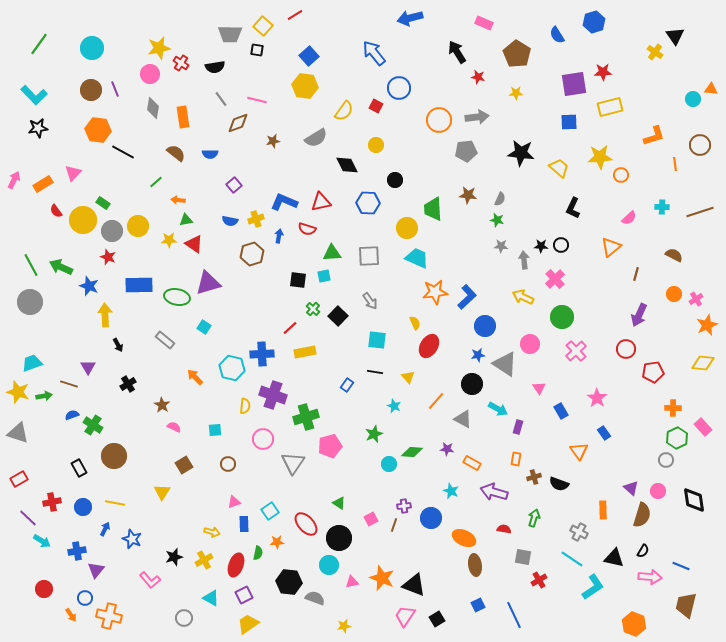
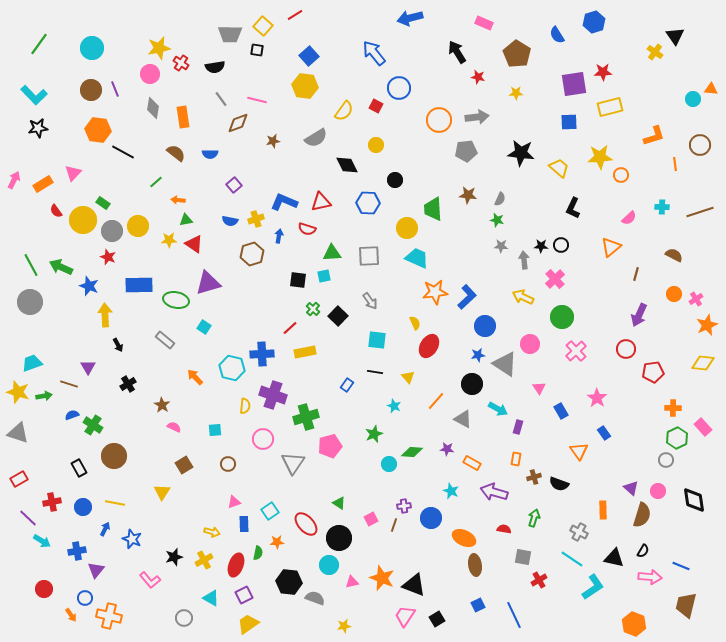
green ellipse at (177, 297): moved 1 px left, 3 px down
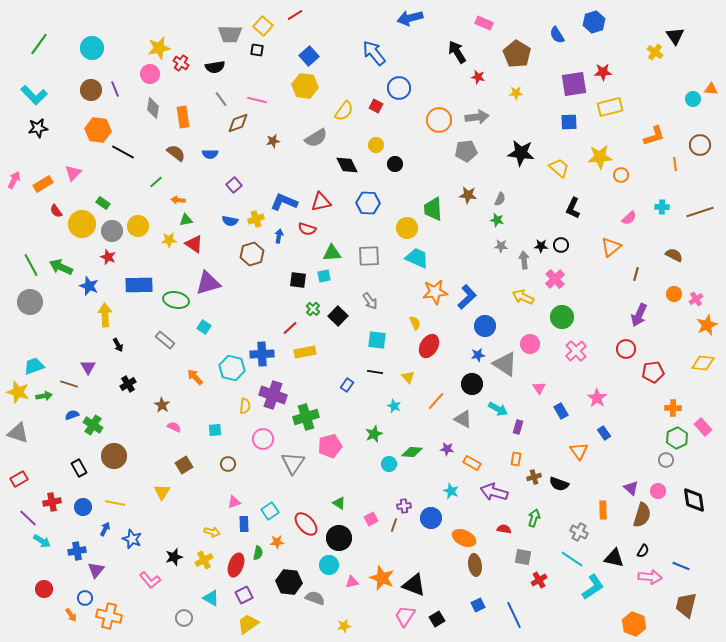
black circle at (395, 180): moved 16 px up
yellow circle at (83, 220): moved 1 px left, 4 px down
cyan trapezoid at (32, 363): moved 2 px right, 3 px down
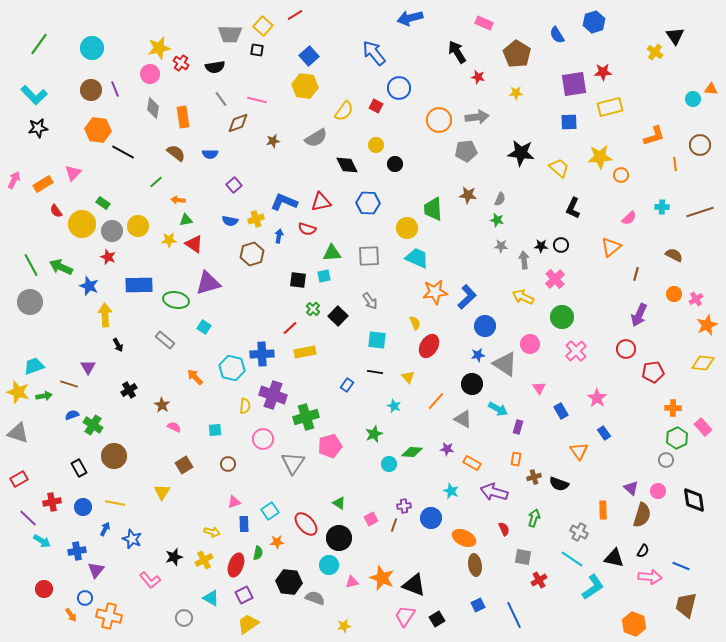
black cross at (128, 384): moved 1 px right, 6 px down
red semicircle at (504, 529): rotated 56 degrees clockwise
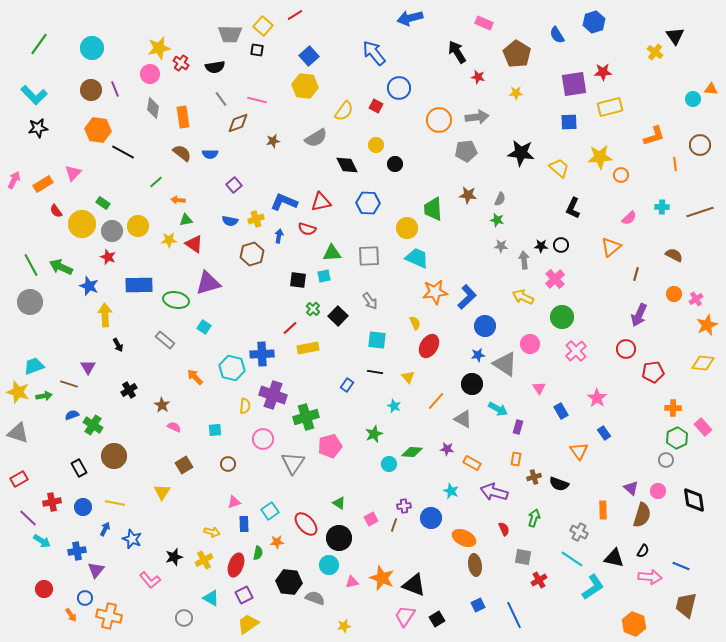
brown semicircle at (176, 153): moved 6 px right
yellow rectangle at (305, 352): moved 3 px right, 4 px up
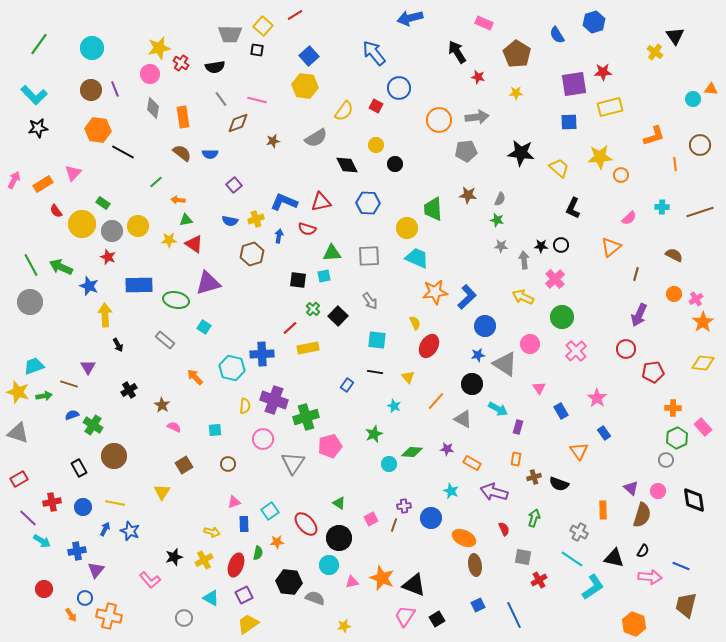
orange star at (707, 325): moved 4 px left, 3 px up; rotated 10 degrees counterclockwise
purple cross at (273, 395): moved 1 px right, 5 px down
blue star at (132, 539): moved 2 px left, 8 px up
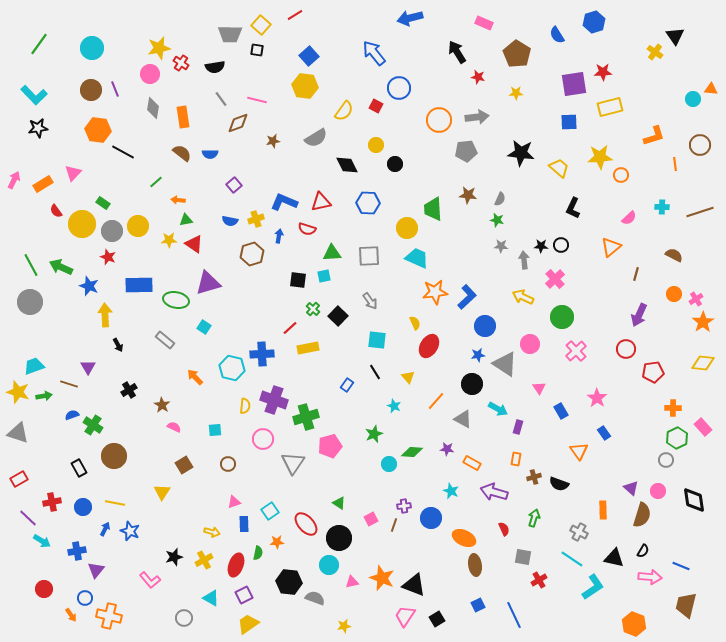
yellow square at (263, 26): moved 2 px left, 1 px up
black line at (375, 372): rotated 49 degrees clockwise
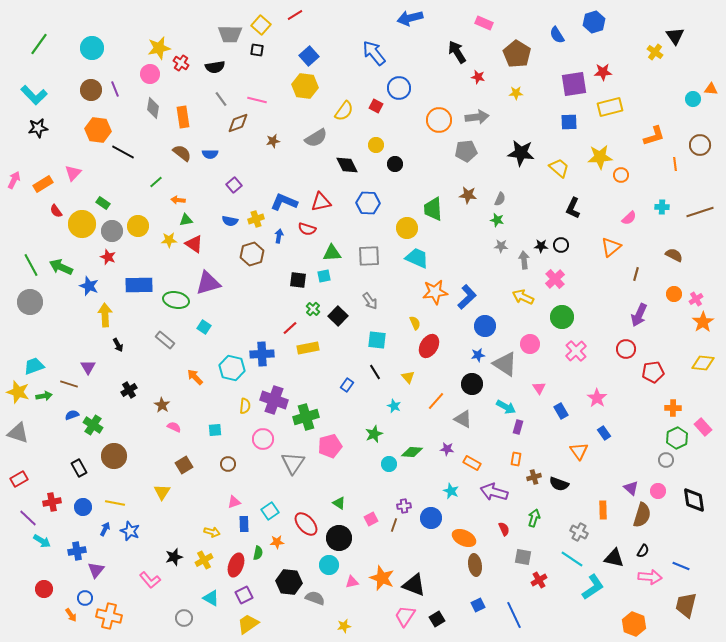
cyan arrow at (498, 409): moved 8 px right, 2 px up
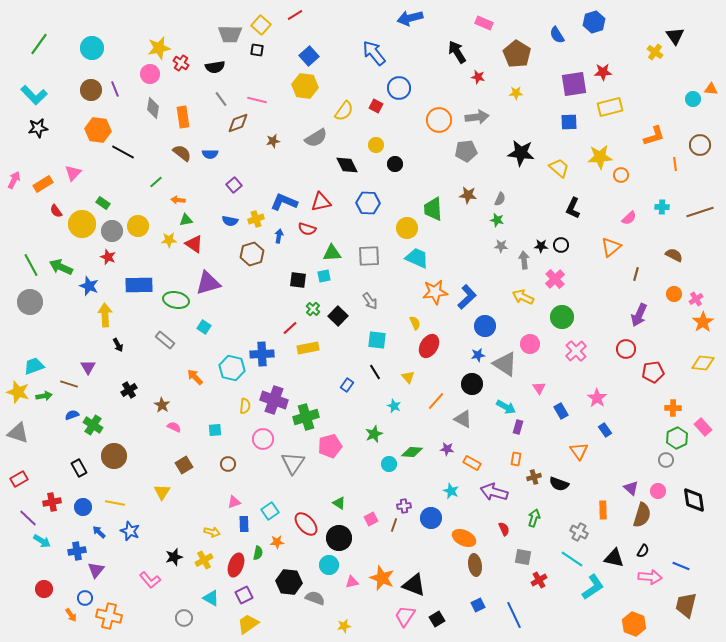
blue rectangle at (604, 433): moved 1 px right, 3 px up
blue arrow at (105, 529): moved 6 px left, 3 px down; rotated 72 degrees counterclockwise
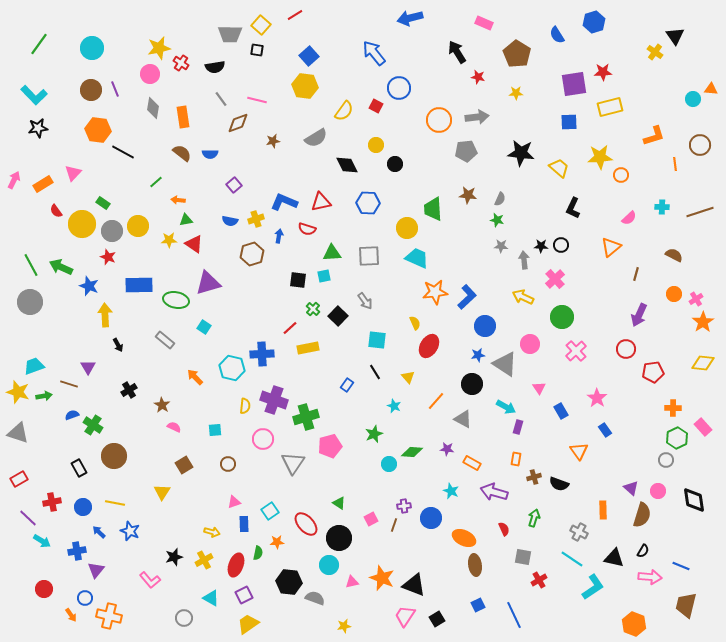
gray arrow at (370, 301): moved 5 px left
